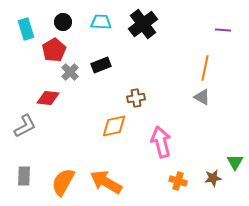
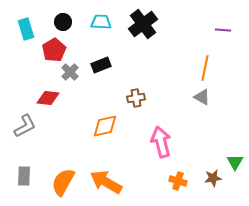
orange diamond: moved 9 px left
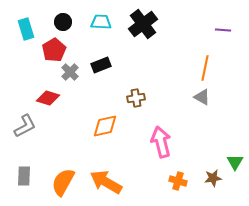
red diamond: rotated 10 degrees clockwise
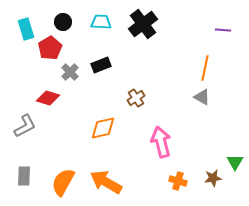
red pentagon: moved 4 px left, 2 px up
brown cross: rotated 24 degrees counterclockwise
orange diamond: moved 2 px left, 2 px down
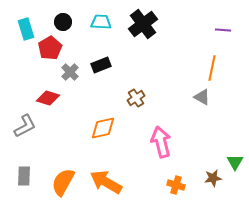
orange line: moved 7 px right
orange cross: moved 2 px left, 4 px down
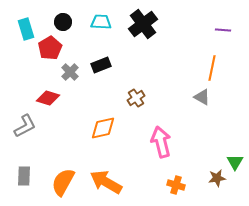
brown star: moved 4 px right
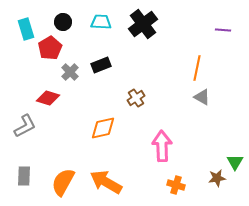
orange line: moved 15 px left
pink arrow: moved 1 px right, 4 px down; rotated 12 degrees clockwise
